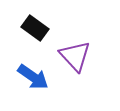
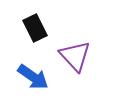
black rectangle: rotated 28 degrees clockwise
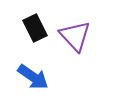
purple triangle: moved 20 px up
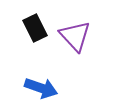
blue arrow: moved 8 px right, 11 px down; rotated 16 degrees counterclockwise
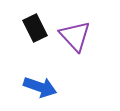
blue arrow: moved 1 px left, 1 px up
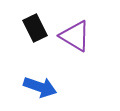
purple triangle: rotated 16 degrees counterclockwise
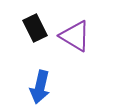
blue arrow: rotated 84 degrees clockwise
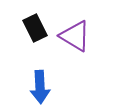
blue arrow: rotated 16 degrees counterclockwise
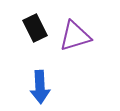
purple triangle: rotated 48 degrees counterclockwise
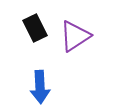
purple triangle: rotated 16 degrees counterclockwise
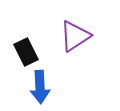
black rectangle: moved 9 px left, 24 px down
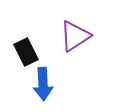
blue arrow: moved 3 px right, 3 px up
